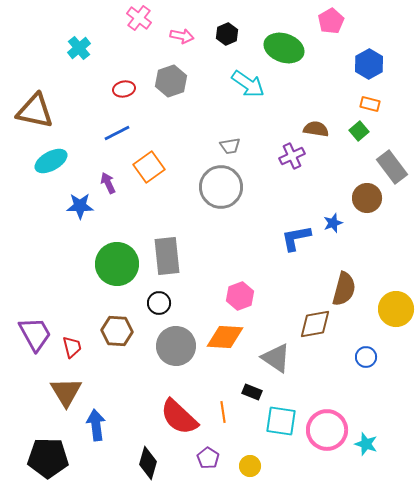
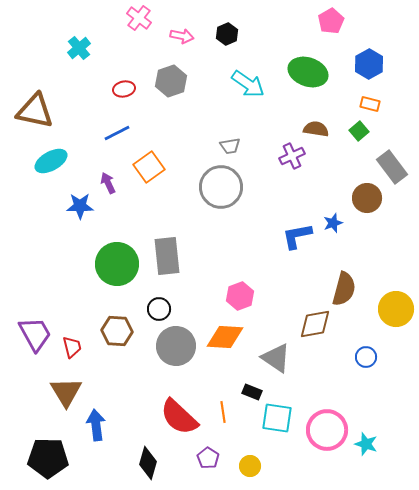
green ellipse at (284, 48): moved 24 px right, 24 px down
blue L-shape at (296, 238): moved 1 px right, 2 px up
black circle at (159, 303): moved 6 px down
cyan square at (281, 421): moved 4 px left, 3 px up
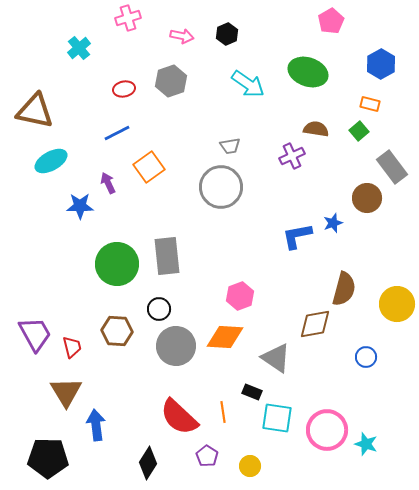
pink cross at (139, 18): moved 11 px left; rotated 35 degrees clockwise
blue hexagon at (369, 64): moved 12 px right
yellow circle at (396, 309): moved 1 px right, 5 px up
purple pentagon at (208, 458): moved 1 px left, 2 px up
black diamond at (148, 463): rotated 16 degrees clockwise
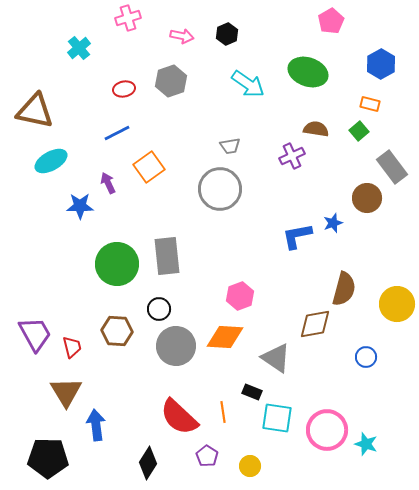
gray circle at (221, 187): moved 1 px left, 2 px down
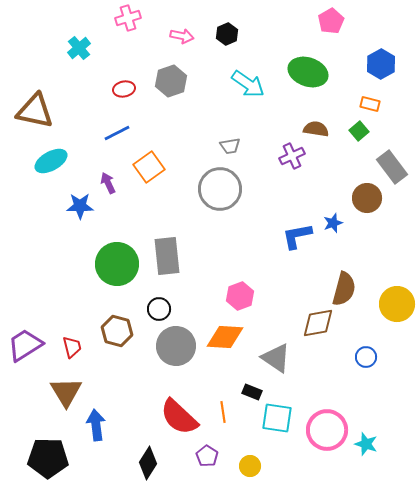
brown diamond at (315, 324): moved 3 px right, 1 px up
brown hexagon at (117, 331): rotated 12 degrees clockwise
purple trapezoid at (35, 334): moved 10 px left, 11 px down; rotated 93 degrees counterclockwise
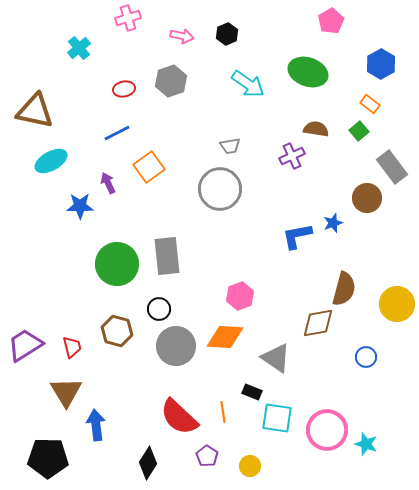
orange rectangle at (370, 104): rotated 24 degrees clockwise
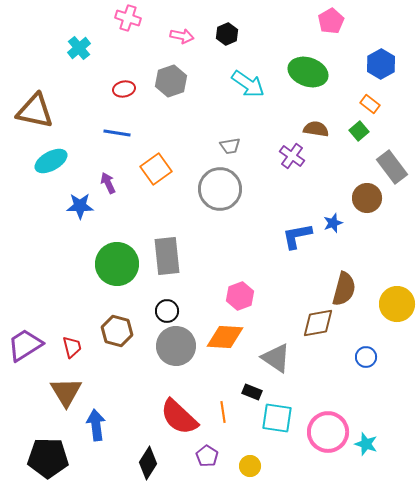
pink cross at (128, 18): rotated 35 degrees clockwise
blue line at (117, 133): rotated 36 degrees clockwise
purple cross at (292, 156): rotated 30 degrees counterclockwise
orange square at (149, 167): moved 7 px right, 2 px down
black circle at (159, 309): moved 8 px right, 2 px down
pink circle at (327, 430): moved 1 px right, 2 px down
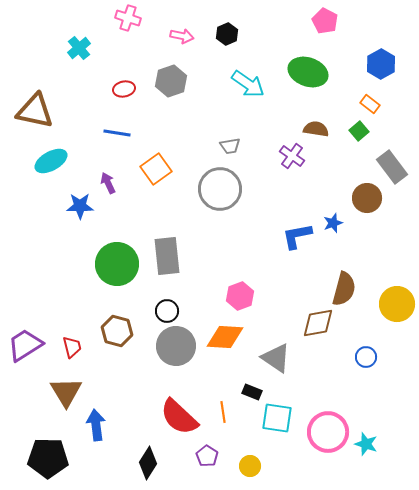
pink pentagon at (331, 21): moved 6 px left; rotated 15 degrees counterclockwise
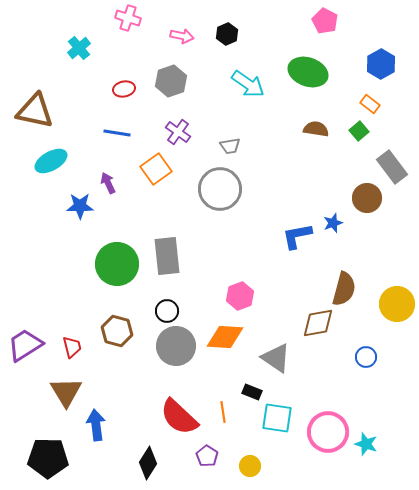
purple cross at (292, 156): moved 114 px left, 24 px up
